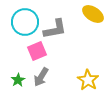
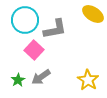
cyan circle: moved 2 px up
pink square: moved 3 px left, 1 px up; rotated 24 degrees counterclockwise
gray arrow: rotated 24 degrees clockwise
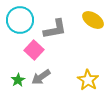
yellow ellipse: moved 6 px down
cyan circle: moved 5 px left
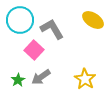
gray L-shape: moved 3 px left; rotated 110 degrees counterclockwise
yellow star: moved 3 px left, 1 px up
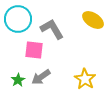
cyan circle: moved 2 px left, 1 px up
pink square: rotated 36 degrees counterclockwise
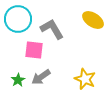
yellow star: rotated 10 degrees counterclockwise
